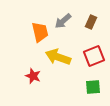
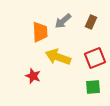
orange trapezoid: rotated 10 degrees clockwise
red square: moved 1 px right, 2 px down
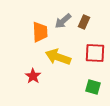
brown rectangle: moved 7 px left
red square: moved 5 px up; rotated 25 degrees clockwise
red star: rotated 14 degrees clockwise
green square: rotated 21 degrees clockwise
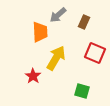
gray arrow: moved 5 px left, 6 px up
red square: rotated 20 degrees clockwise
yellow arrow: moved 2 px left, 1 px down; rotated 100 degrees clockwise
green square: moved 11 px left, 4 px down
